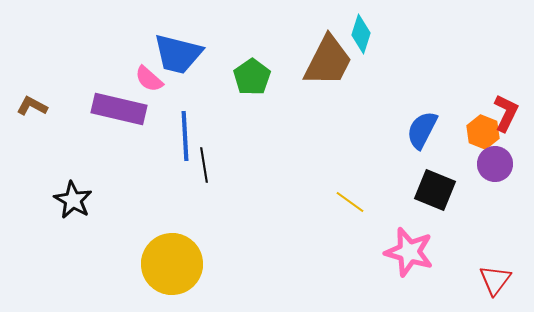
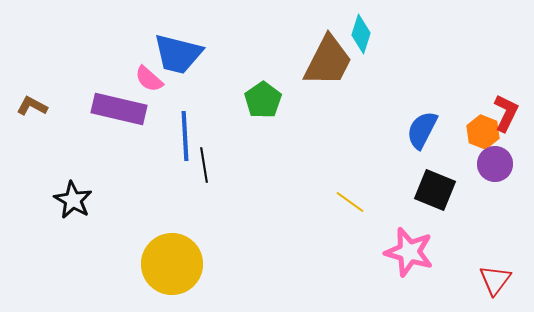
green pentagon: moved 11 px right, 23 px down
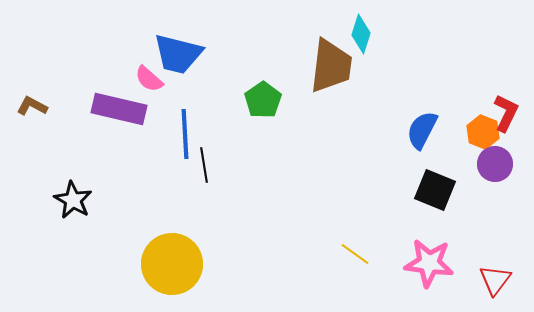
brown trapezoid: moved 3 px right, 5 px down; rotated 20 degrees counterclockwise
blue line: moved 2 px up
yellow line: moved 5 px right, 52 px down
pink star: moved 20 px right, 11 px down; rotated 9 degrees counterclockwise
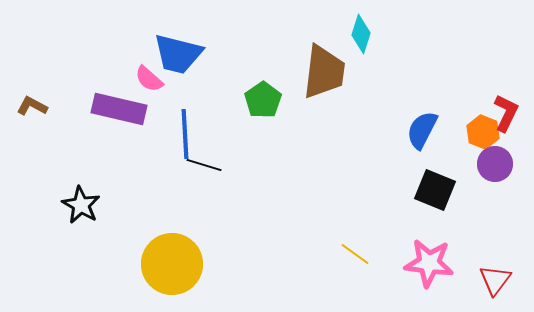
brown trapezoid: moved 7 px left, 6 px down
black line: rotated 64 degrees counterclockwise
black star: moved 8 px right, 5 px down
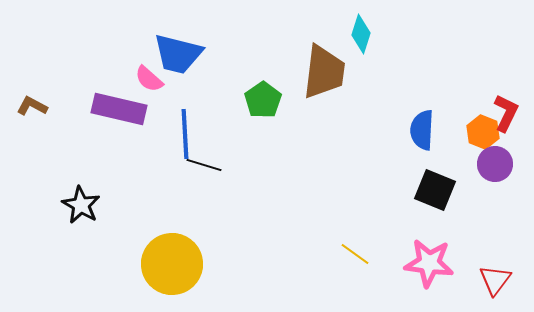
blue semicircle: rotated 24 degrees counterclockwise
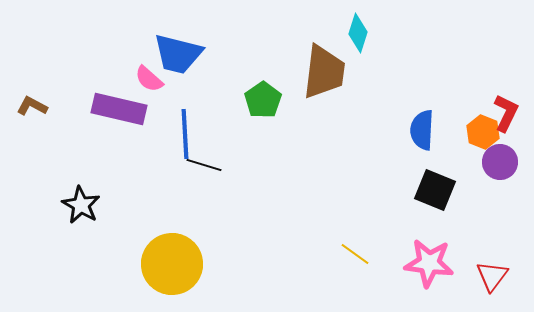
cyan diamond: moved 3 px left, 1 px up
purple circle: moved 5 px right, 2 px up
red triangle: moved 3 px left, 4 px up
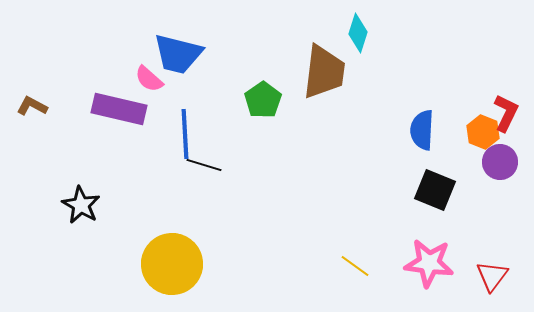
yellow line: moved 12 px down
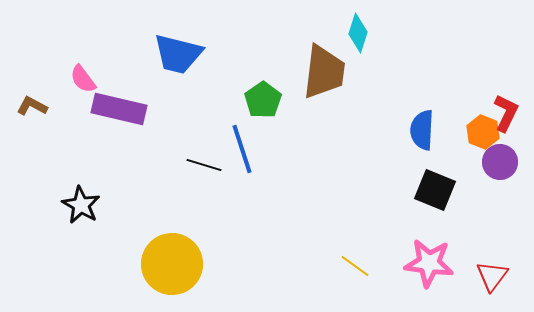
pink semicircle: moved 66 px left; rotated 12 degrees clockwise
blue line: moved 57 px right, 15 px down; rotated 15 degrees counterclockwise
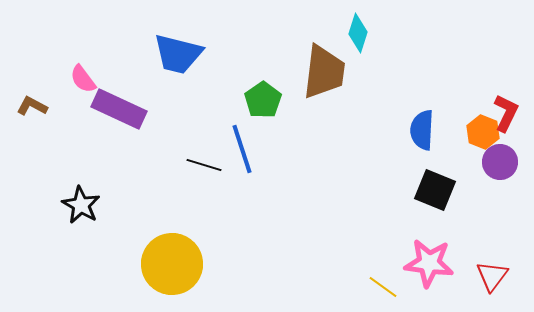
purple rectangle: rotated 12 degrees clockwise
yellow line: moved 28 px right, 21 px down
